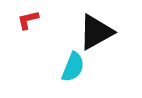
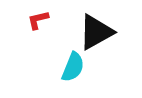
red L-shape: moved 10 px right
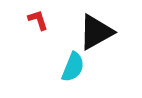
red L-shape: rotated 85 degrees clockwise
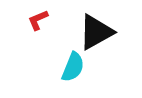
red L-shape: rotated 95 degrees counterclockwise
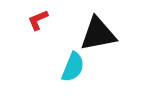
black triangle: moved 2 px right, 2 px down; rotated 18 degrees clockwise
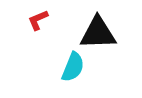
black triangle: moved 1 px up; rotated 9 degrees clockwise
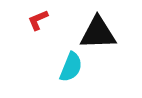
cyan semicircle: moved 2 px left
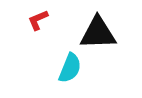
cyan semicircle: moved 1 px left, 1 px down
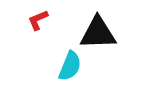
cyan semicircle: moved 2 px up
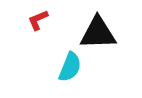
cyan semicircle: moved 1 px down
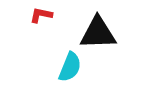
red L-shape: moved 3 px right, 5 px up; rotated 35 degrees clockwise
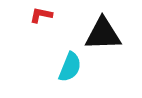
black triangle: moved 5 px right, 1 px down
